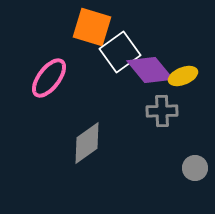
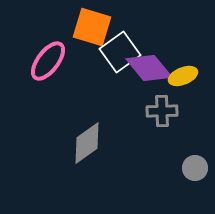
purple diamond: moved 1 px left, 2 px up
pink ellipse: moved 1 px left, 17 px up
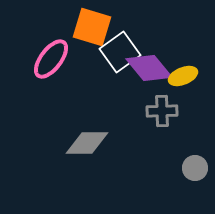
pink ellipse: moved 3 px right, 2 px up
gray diamond: rotated 36 degrees clockwise
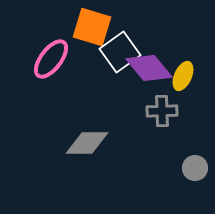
yellow ellipse: rotated 44 degrees counterclockwise
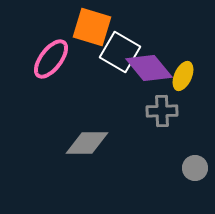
white square: rotated 24 degrees counterclockwise
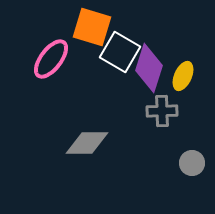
purple diamond: rotated 57 degrees clockwise
gray circle: moved 3 px left, 5 px up
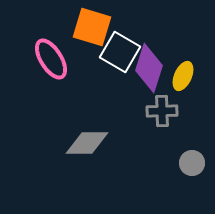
pink ellipse: rotated 69 degrees counterclockwise
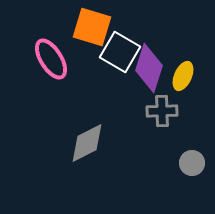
gray diamond: rotated 27 degrees counterclockwise
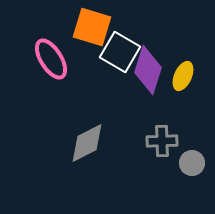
purple diamond: moved 1 px left, 2 px down
gray cross: moved 30 px down
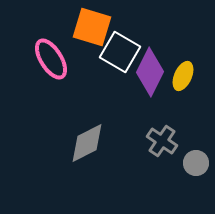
purple diamond: moved 2 px right, 2 px down; rotated 9 degrees clockwise
gray cross: rotated 36 degrees clockwise
gray circle: moved 4 px right
